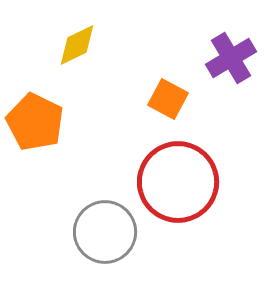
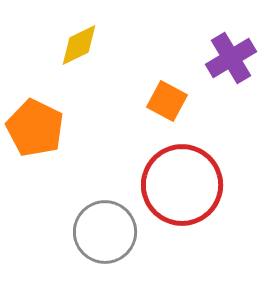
yellow diamond: moved 2 px right
orange square: moved 1 px left, 2 px down
orange pentagon: moved 6 px down
red circle: moved 4 px right, 3 px down
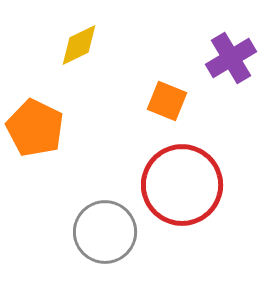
orange square: rotated 6 degrees counterclockwise
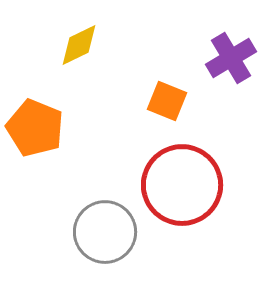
orange pentagon: rotated 4 degrees counterclockwise
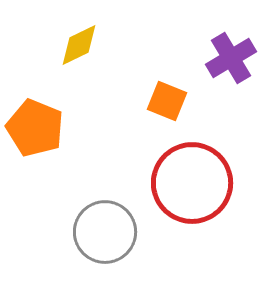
red circle: moved 10 px right, 2 px up
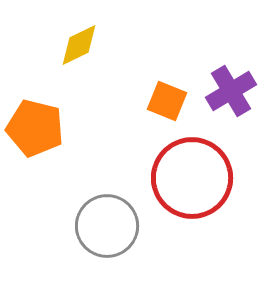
purple cross: moved 33 px down
orange pentagon: rotated 8 degrees counterclockwise
red circle: moved 5 px up
gray circle: moved 2 px right, 6 px up
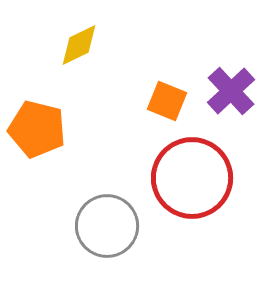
purple cross: rotated 12 degrees counterclockwise
orange pentagon: moved 2 px right, 1 px down
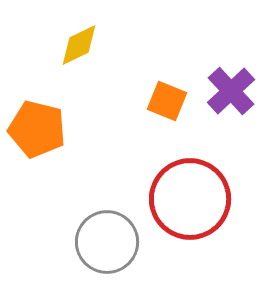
red circle: moved 2 px left, 21 px down
gray circle: moved 16 px down
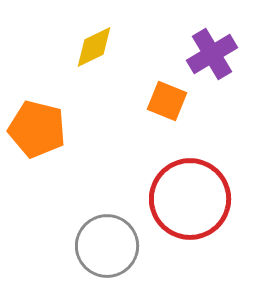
yellow diamond: moved 15 px right, 2 px down
purple cross: moved 19 px left, 37 px up; rotated 12 degrees clockwise
gray circle: moved 4 px down
